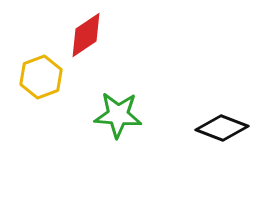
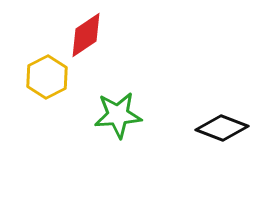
yellow hexagon: moved 6 px right; rotated 6 degrees counterclockwise
green star: rotated 9 degrees counterclockwise
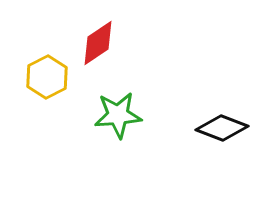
red diamond: moved 12 px right, 8 px down
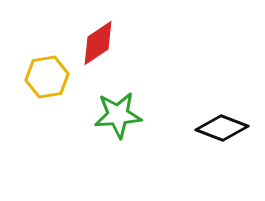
yellow hexagon: rotated 18 degrees clockwise
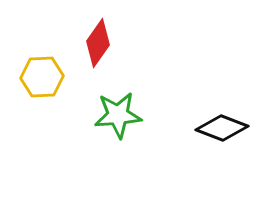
red diamond: rotated 21 degrees counterclockwise
yellow hexagon: moved 5 px left; rotated 6 degrees clockwise
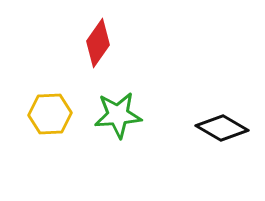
yellow hexagon: moved 8 px right, 37 px down
black diamond: rotated 9 degrees clockwise
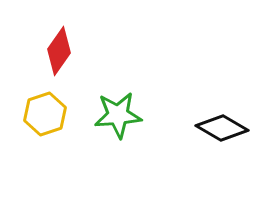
red diamond: moved 39 px left, 8 px down
yellow hexagon: moved 5 px left; rotated 15 degrees counterclockwise
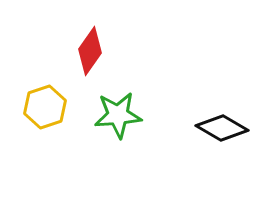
red diamond: moved 31 px right
yellow hexagon: moved 7 px up
